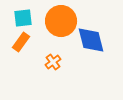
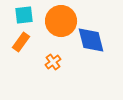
cyan square: moved 1 px right, 3 px up
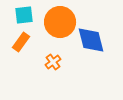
orange circle: moved 1 px left, 1 px down
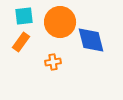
cyan square: moved 1 px down
orange cross: rotated 28 degrees clockwise
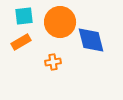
orange rectangle: rotated 24 degrees clockwise
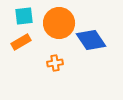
orange circle: moved 1 px left, 1 px down
blue diamond: rotated 20 degrees counterclockwise
orange cross: moved 2 px right, 1 px down
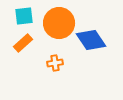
orange rectangle: moved 2 px right, 1 px down; rotated 12 degrees counterclockwise
